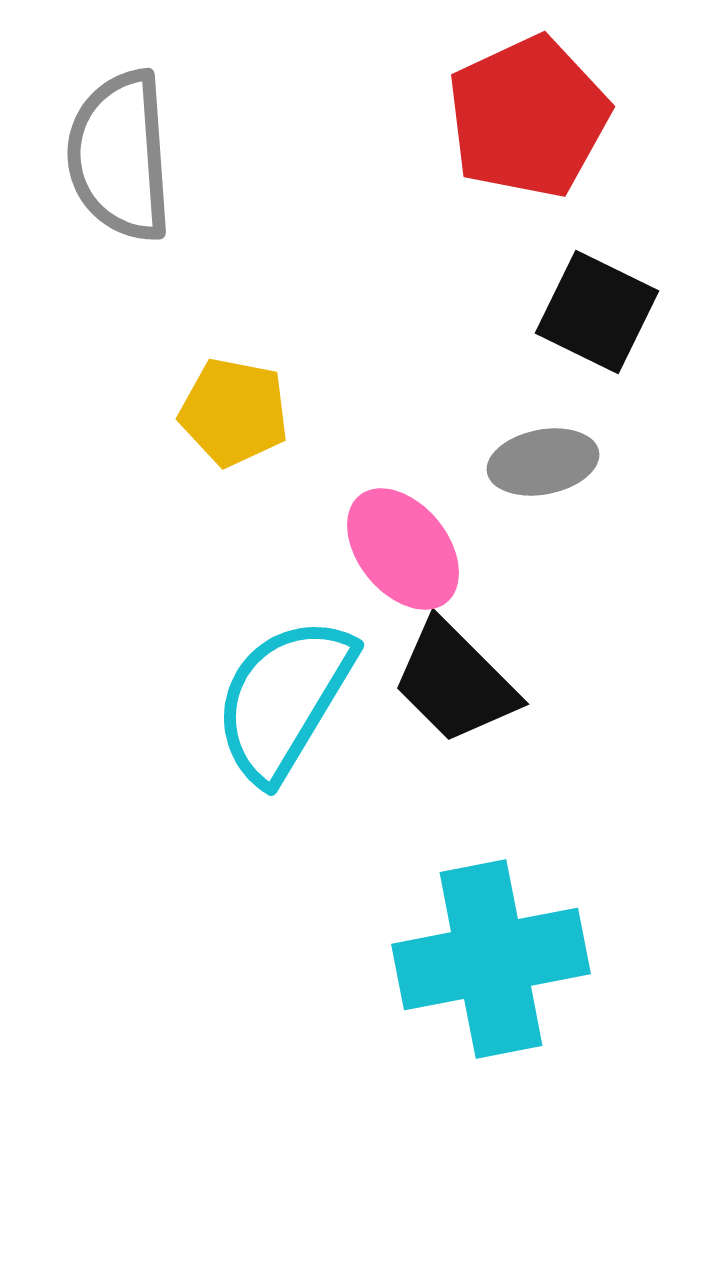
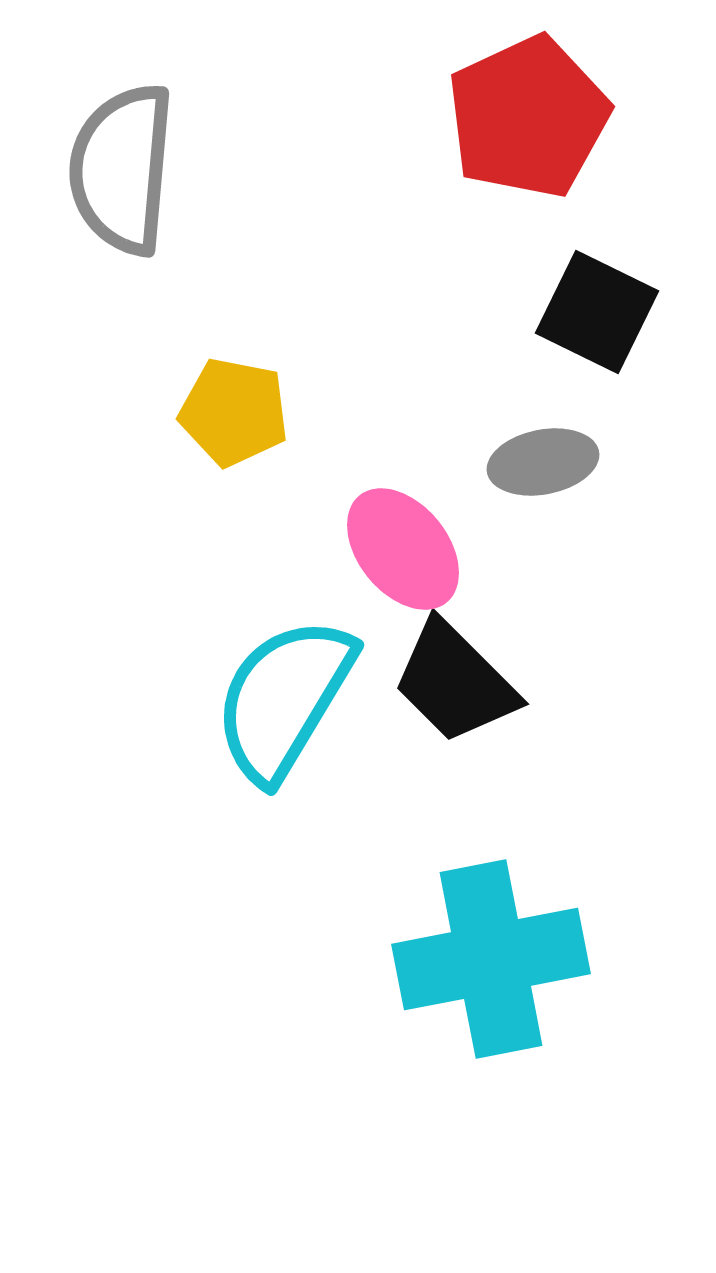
gray semicircle: moved 2 px right, 13 px down; rotated 9 degrees clockwise
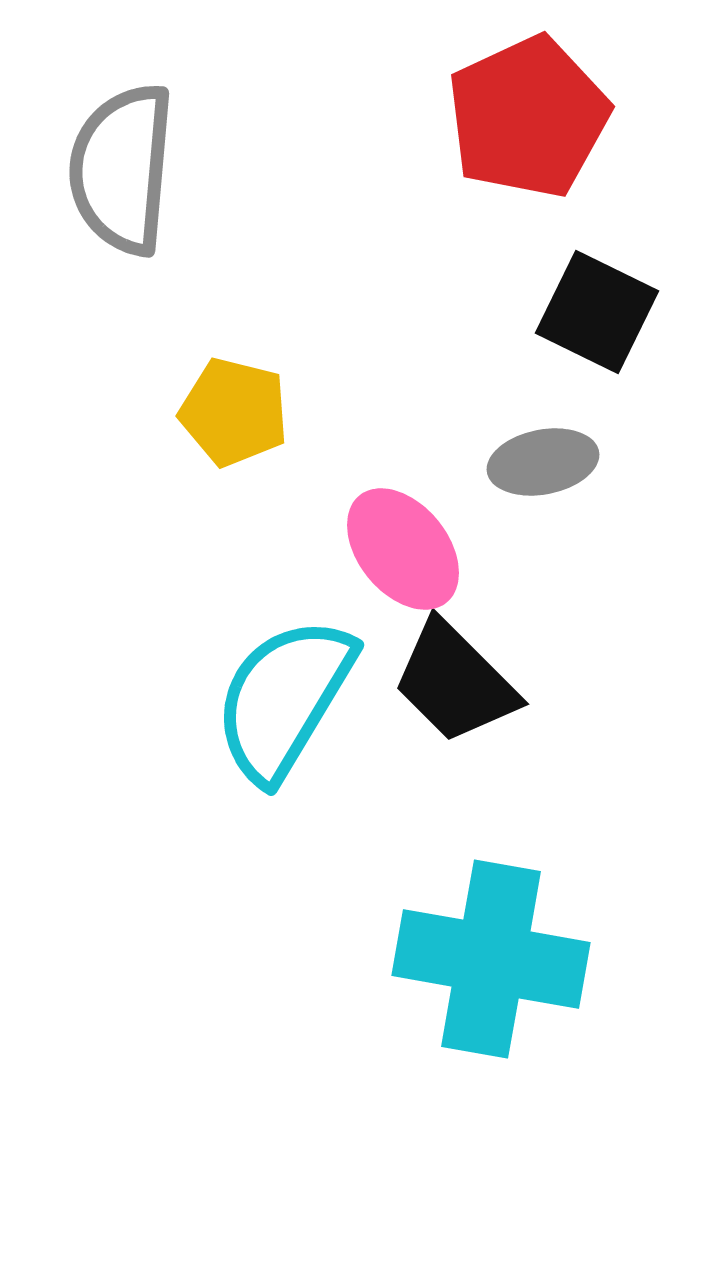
yellow pentagon: rotated 3 degrees clockwise
cyan cross: rotated 21 degrees clockwise
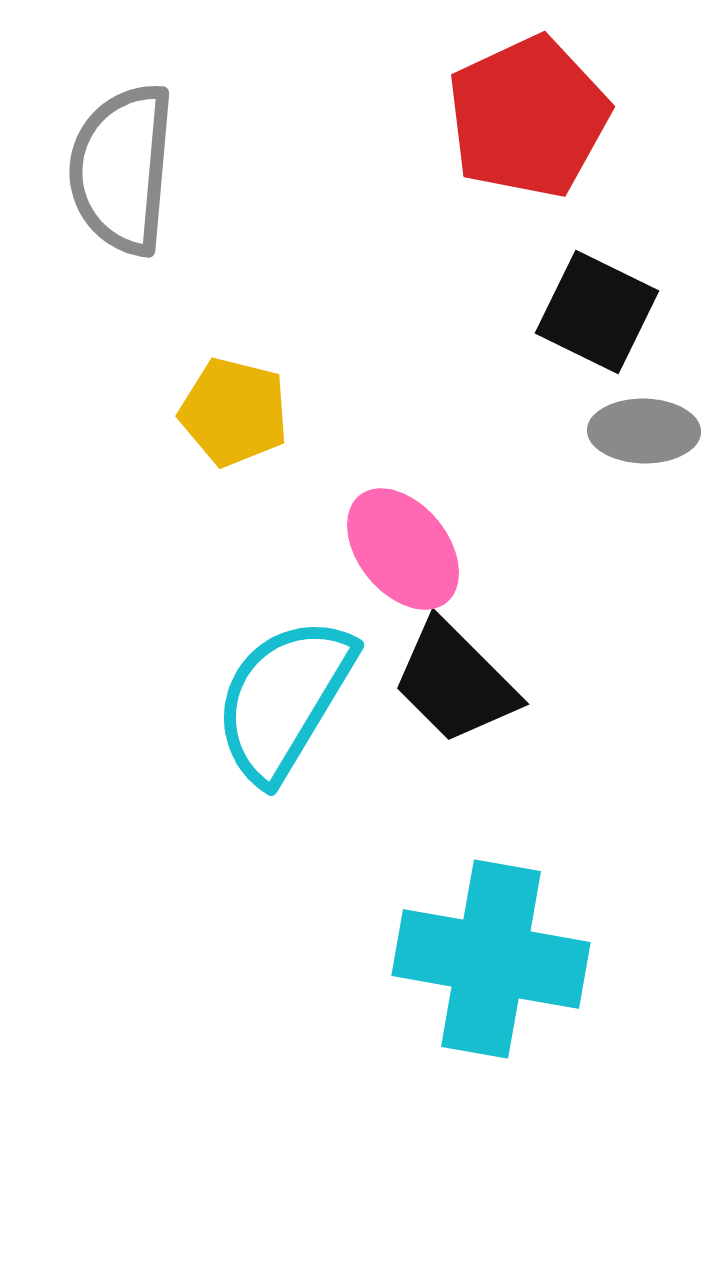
gray ellipse: moved 101 px right, 31 px up; rotated 12 degrees clockwise
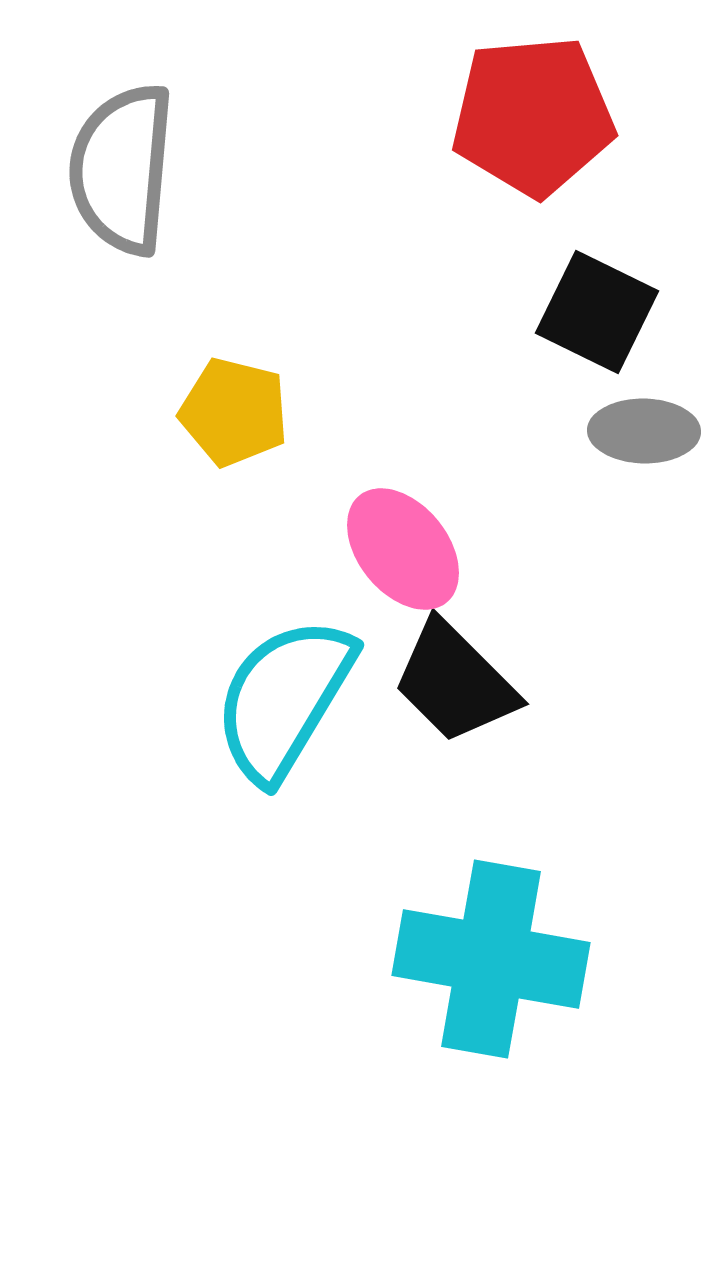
red pentagon: moved 5 px right, 1 px up; rotated 20 degrees clockwise
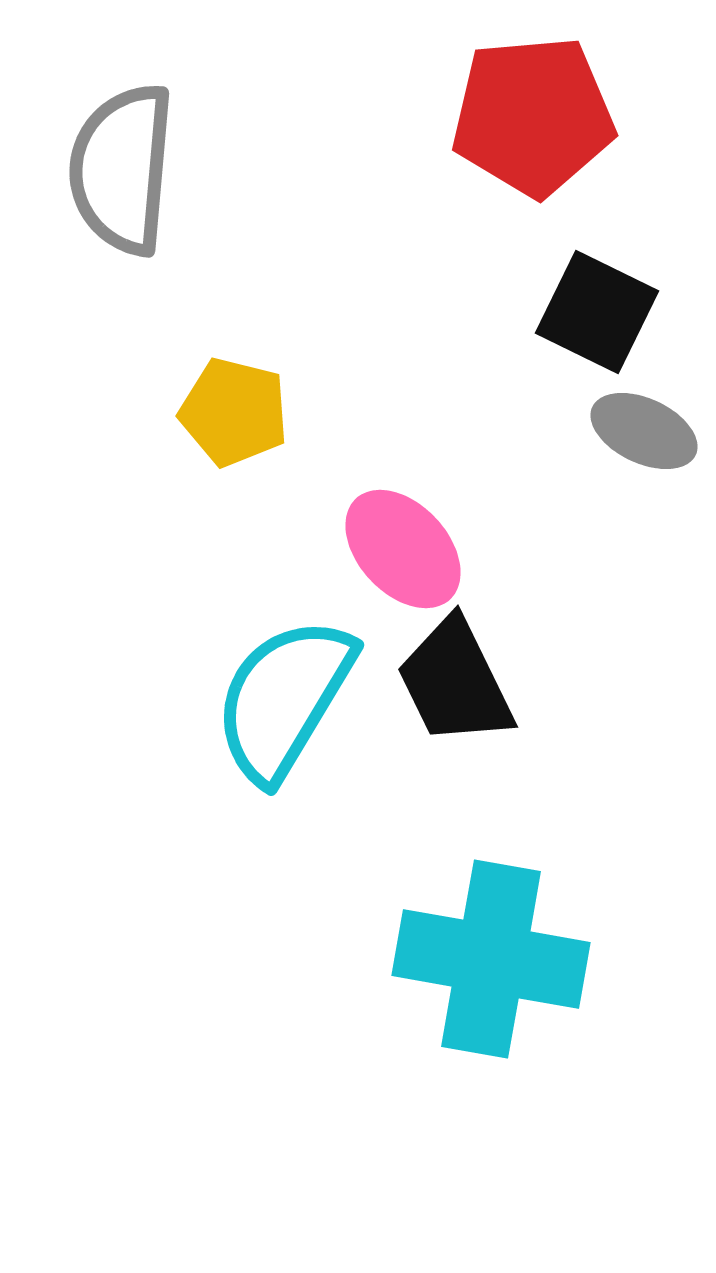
gray ellipse: rotated 24 degrees clockwise
pink ellipse: rotated 4 degrees counterclockwise
black trapezoid: rotated 19 degrees clockwise
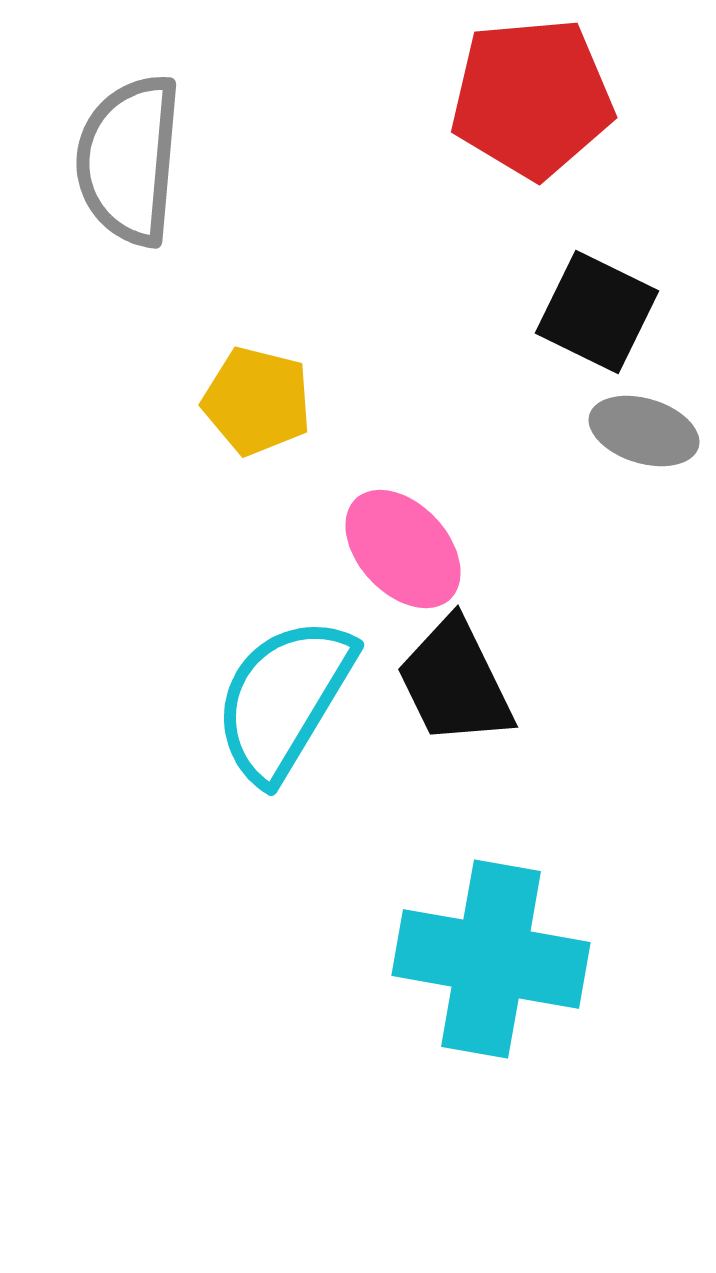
red pentagon: moved 1 px left, 18 px up
gray semicircle: moved 7 px right, 9 px up
yellow pentagon: moved 23 px right, 11 px up
gray ellipse: rotated 8 degrees counterclockwise
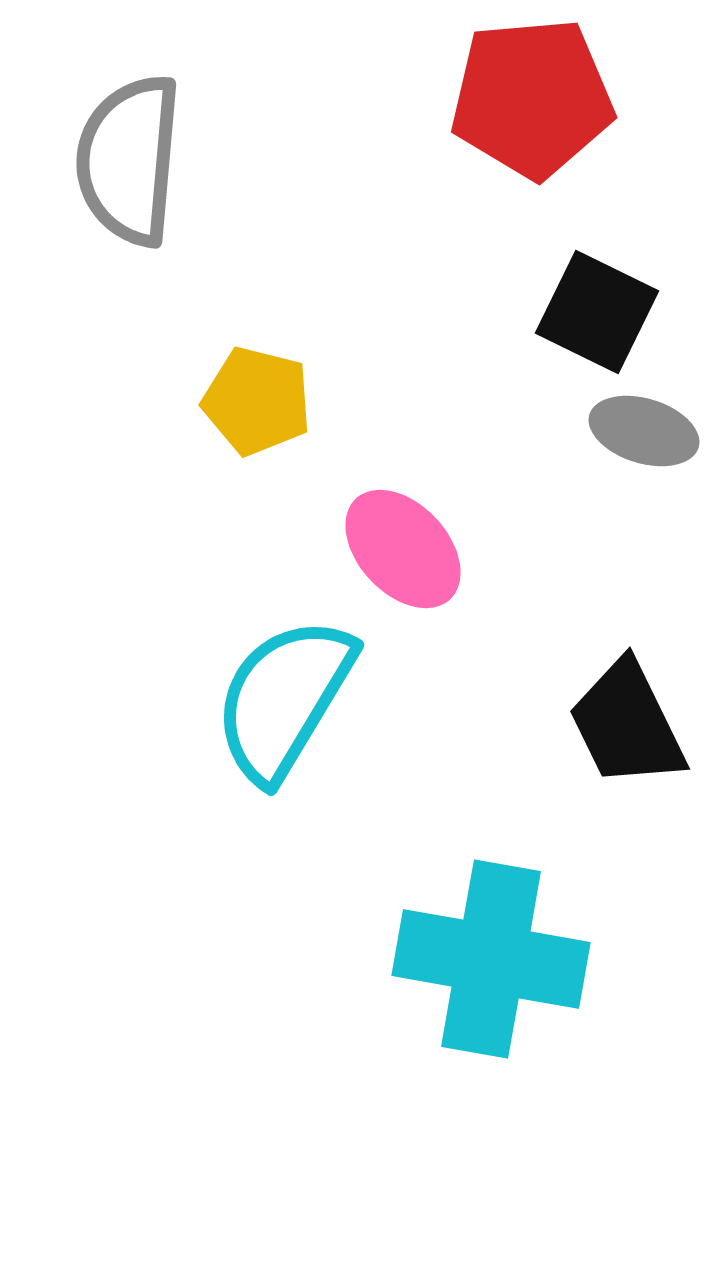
black trapezoid: moved 172 px right, 42 px down
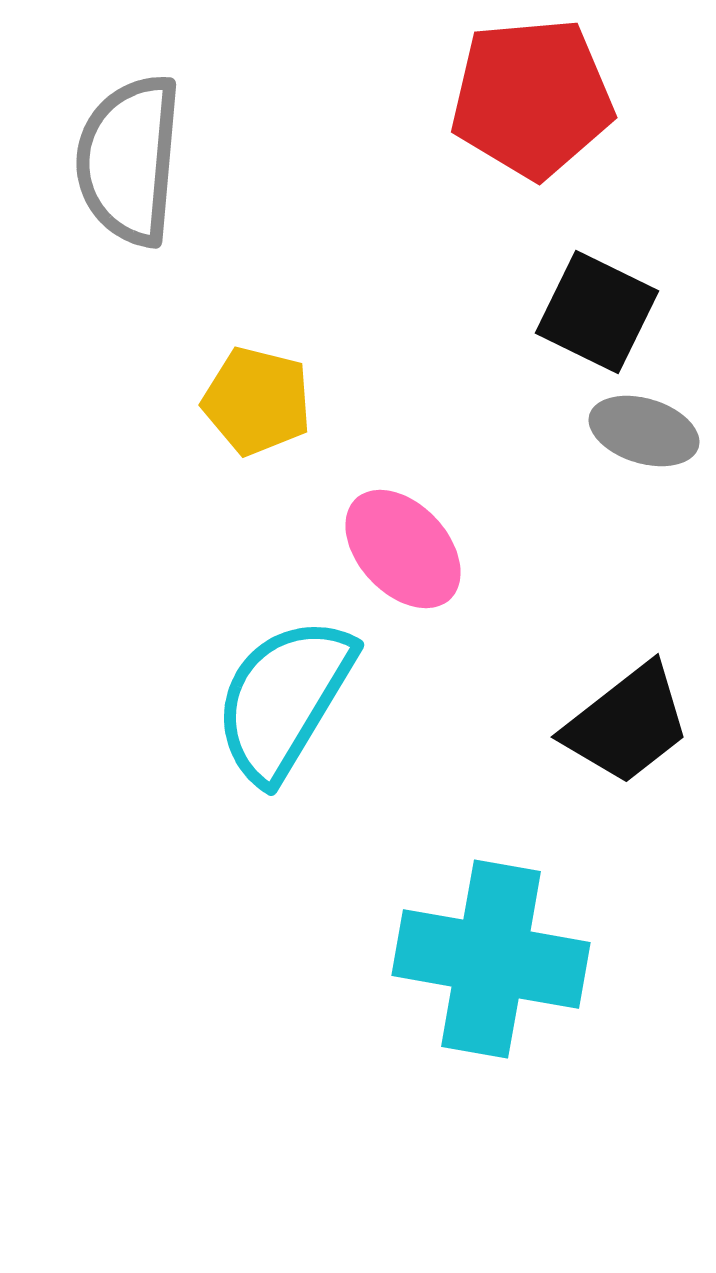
black trapezoid: rotated 102 degrees counterclockwise
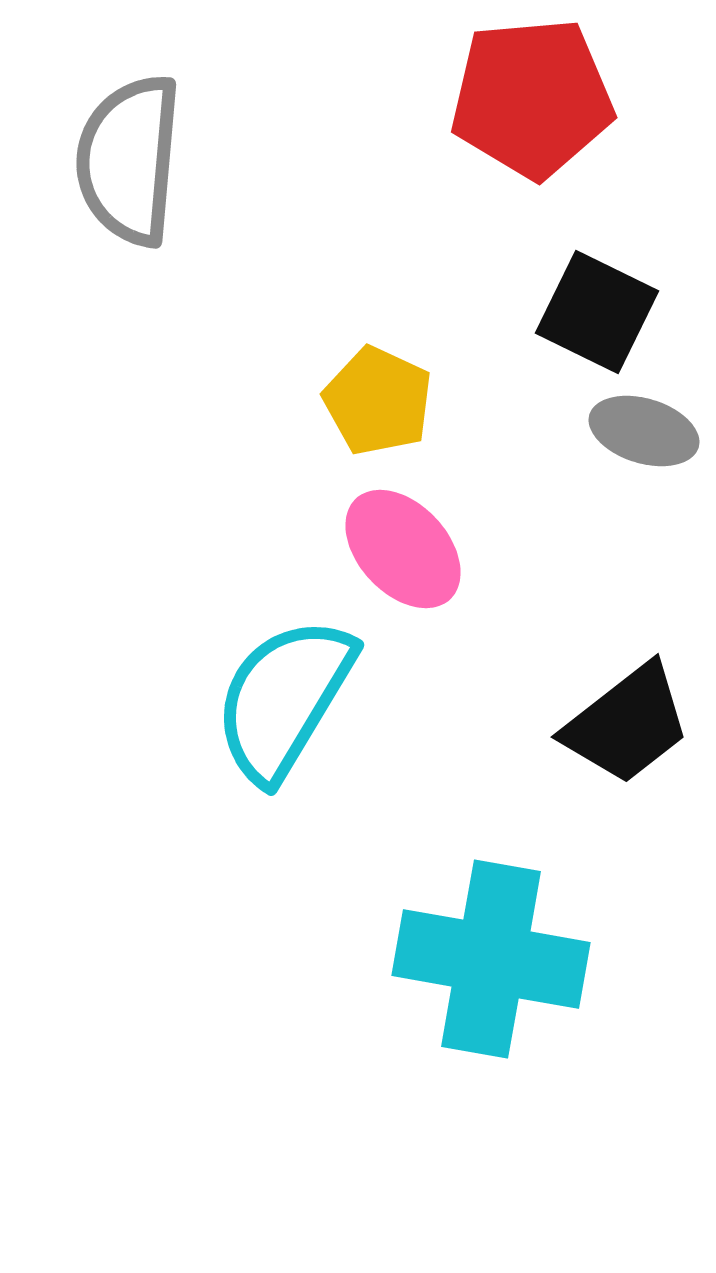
yellow pentagon: moved 121 px right; rotated 11 degrees clockwise
